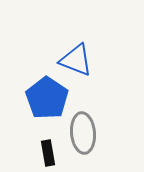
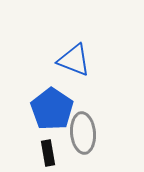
blue triangle: moved 2 px left
blue pentagon: moved 5 px right, 11 px down
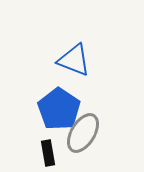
blue pentagon: moved 7 px right
gray ellipse: rotated 36 degrees clockwise
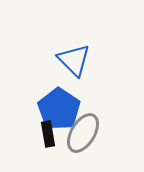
blue triangle: rotated 24 degrees clockwise
black rectangle: moved 19 px up
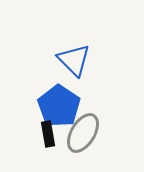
blue pentagon: moved 3 px up
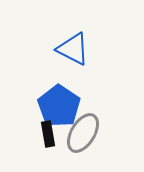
blue triangle: moved 1 px left, 11 px up; rotated 18 degrees counterclockwise
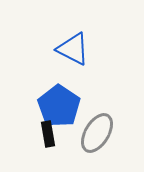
gray ellipse: moved 14 px right
